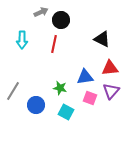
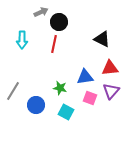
black circle: moved 2 px left, 2 px down
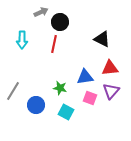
black circle: moved 1 px right
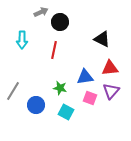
red line: moved 6 px down
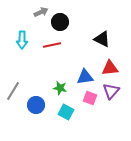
red line: moved 2 px left, 5 px up; rotated 66 degrees clockwise
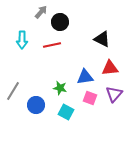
gray arrow: rotated 24 degrees counterclockwise
purple triangle: moved 3 px right, 3 px down
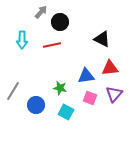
blue triangle: moved 1 px right, 1 px up
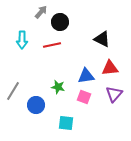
green star: moved 2 px left, 1 px up
pink square: moved 6 px left, 1 px up
cyan square: moved 11 px down; rotated 21 degrees counterclockwise
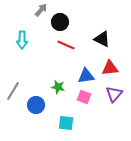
gray arrow: moved 2 px up
red line: moved 14 px right; rotated 36 degrees clockwise
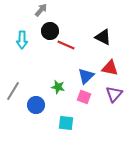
black circle: moved 10 px left, 9 px down
black triangle: moved 1 px right, 2 px up
red triangle: rotated 18 degrees clockwise
blue triangle: rotated 36 degrees counterclockwise
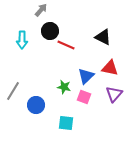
green star: moved 6 px right
